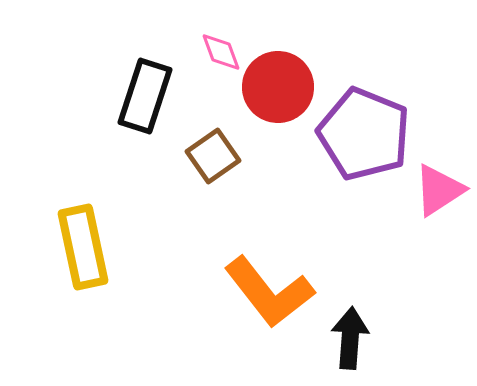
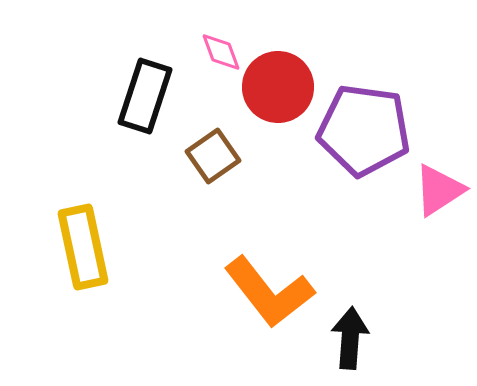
purple pentagon: moved 4 px up; rotated 14 degrees counterclockwise
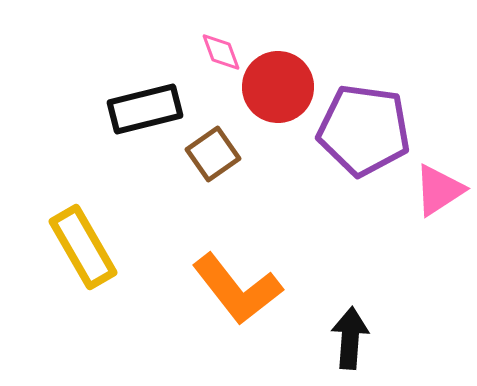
black rectangle: moved 13 px down; rotated 58 degrees clockwise
brown square: moved 2 px up
yellow rectangle: rotated 18 degrees counterclockwise
orange L-shape: moved 32 px left, 3 px up
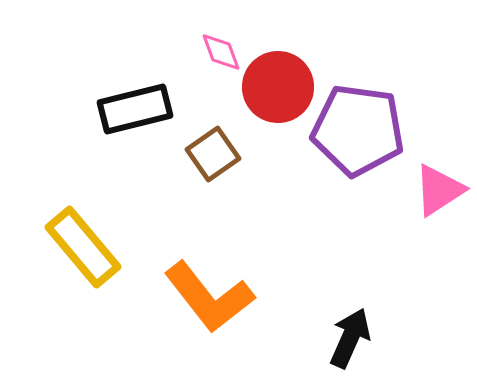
black rectangle: moved 10 px left
purple pentagon: moved 6 px left
yellow rectangle: rotated 10 degrees counterclockwise
orange L-shape: moved 28 px left, 8 px down
black arrow: rotated 20 degrees clockwise
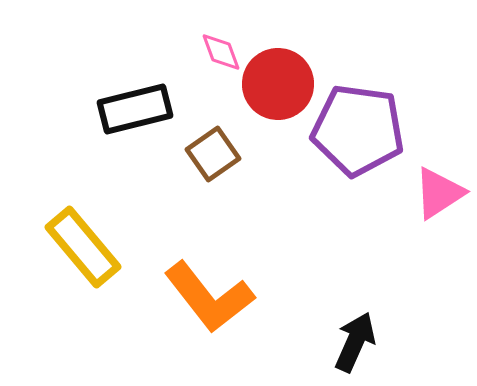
red circle: moved 3 px up
pink triangle: moved 3 px down
black arrow: moved 5 px right, 4 px down
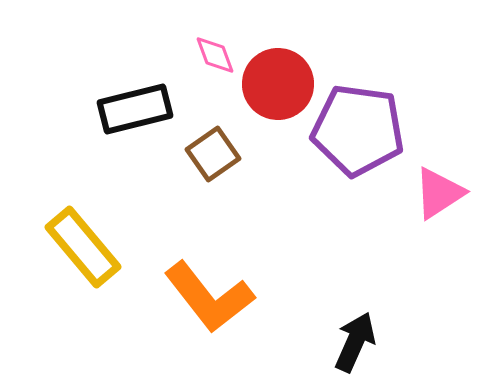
pink diamond: moved 6 px left, 3 px down
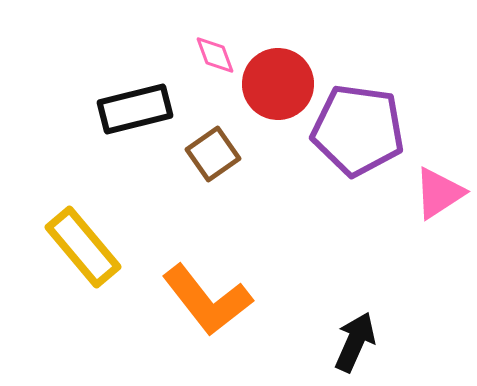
orange L-shape: moved 2 px left, 3 px down
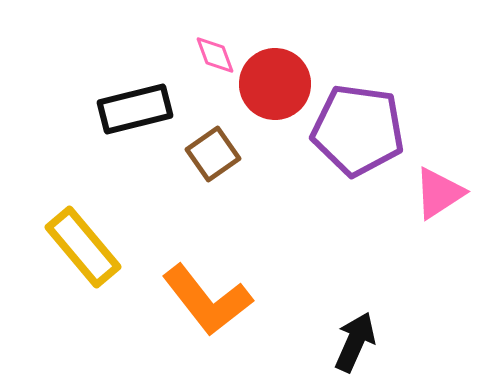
red circle: moved 3 px left
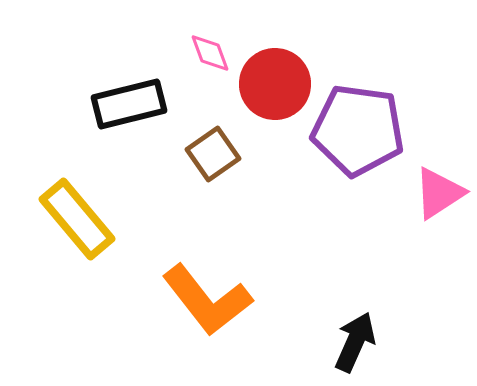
pink diamond: moved 5 px left, 2 px up
black rectangle: moved 6 px left, 5 px up
yellow rectangle: moved 6 px left, 28 px up
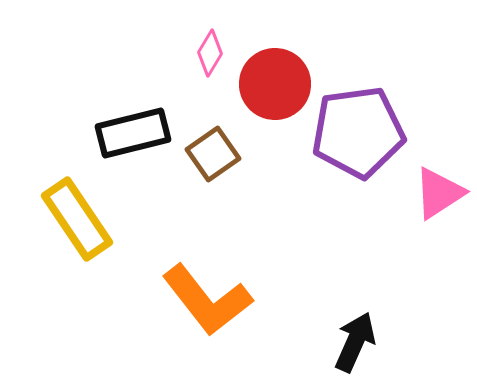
pink diamond: rotated 51 degrees clockwise
black rectangle: moved 4 px right, 29 px down
purple pentagon: moved 2 px down; rotated 16 degrees counterclockwise
yellow rectangle: rotated 6 degrees clockwise
